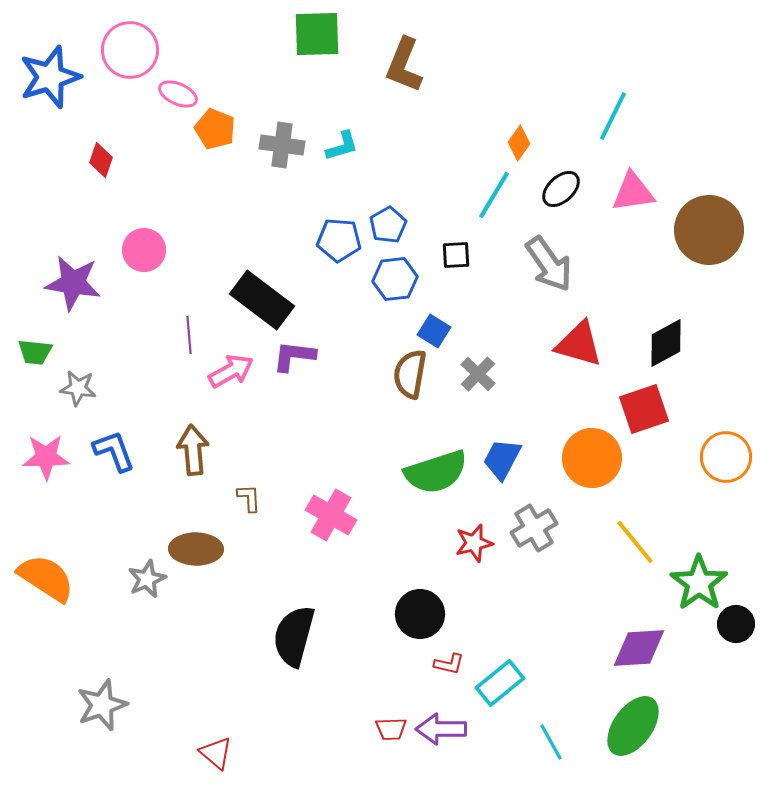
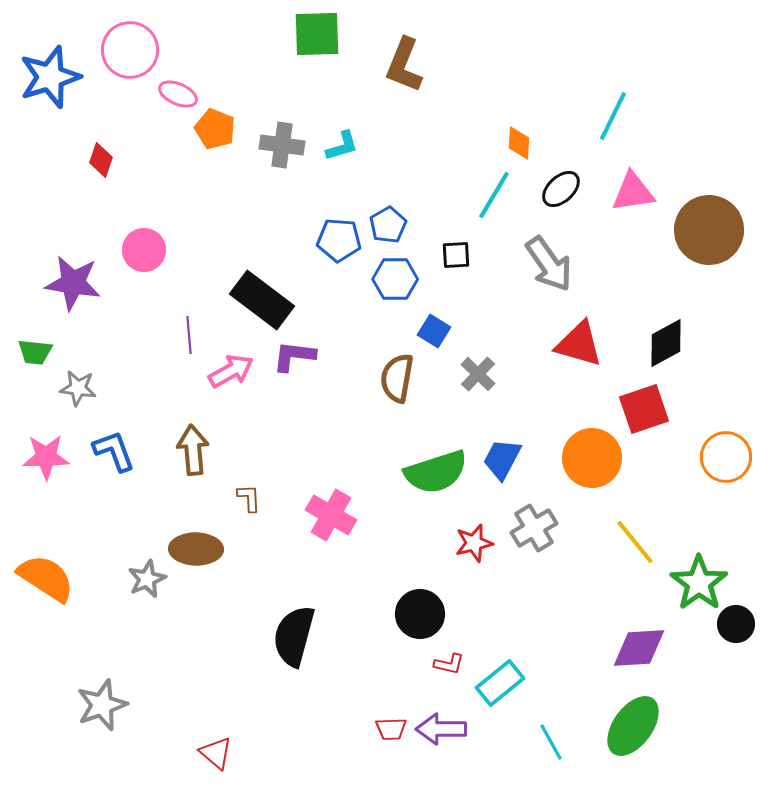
orange diamond at (519, 143): rotated 32 degrees counterclockwise
blue hexagon at (395, 279): rotated 6 degrees clockwise
brown semicircle at (410, 374): moved 13 px left, 4 px down
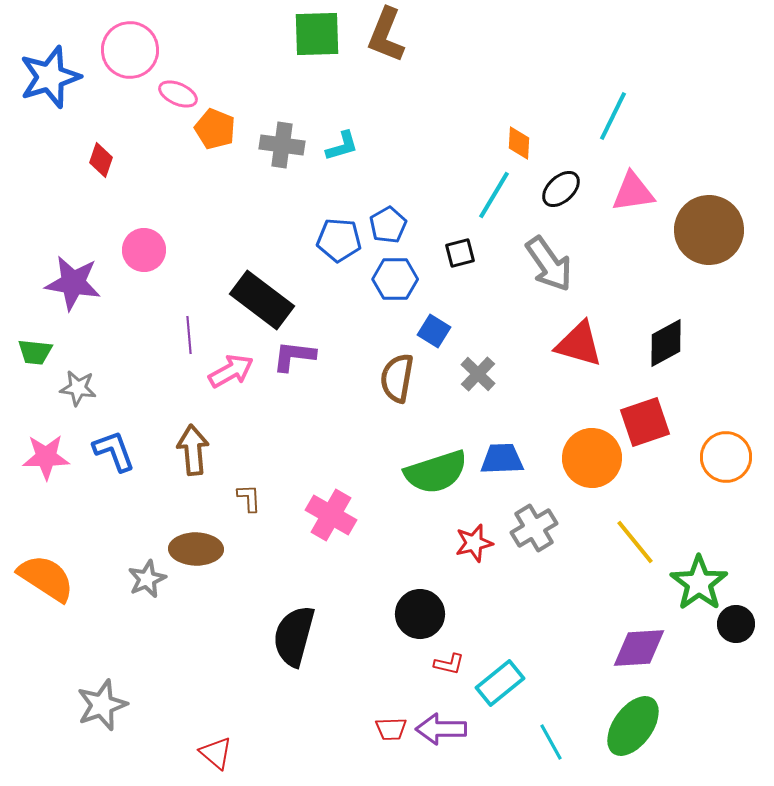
brown L-shape at (404, 65): moved 18 px left, 30 px up
black square at (456, 255): moved 4 px right, 2 px up; rotated 12 degrees counterclockwise
red square at (644, 409): moved 1 px right, 13 px down
blue trapezoid at (502, 459): rotated 60 degrees clockwise
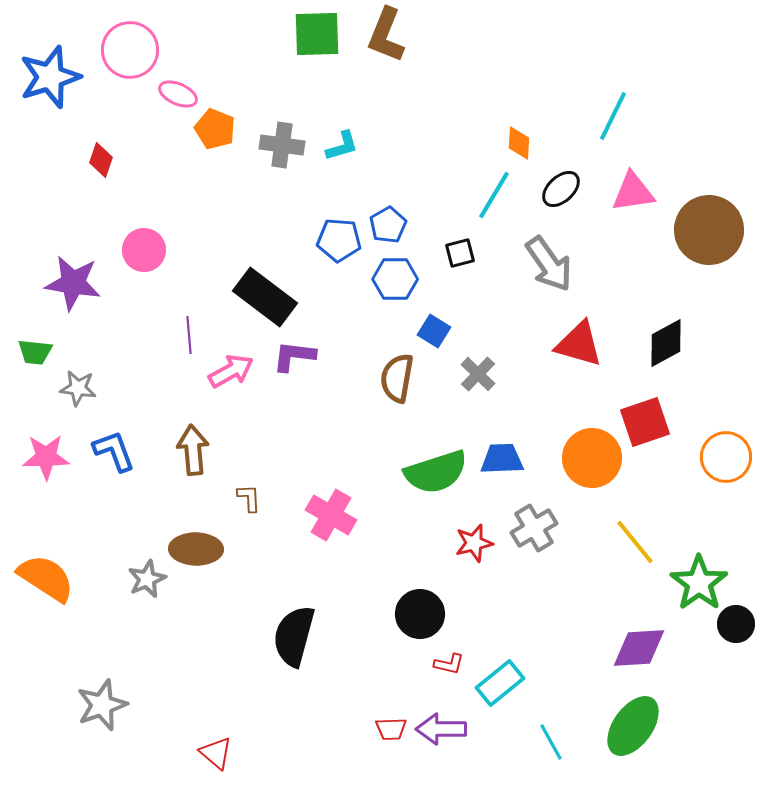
black rectangle at (262, 300): moved 3 px right, 3 px up
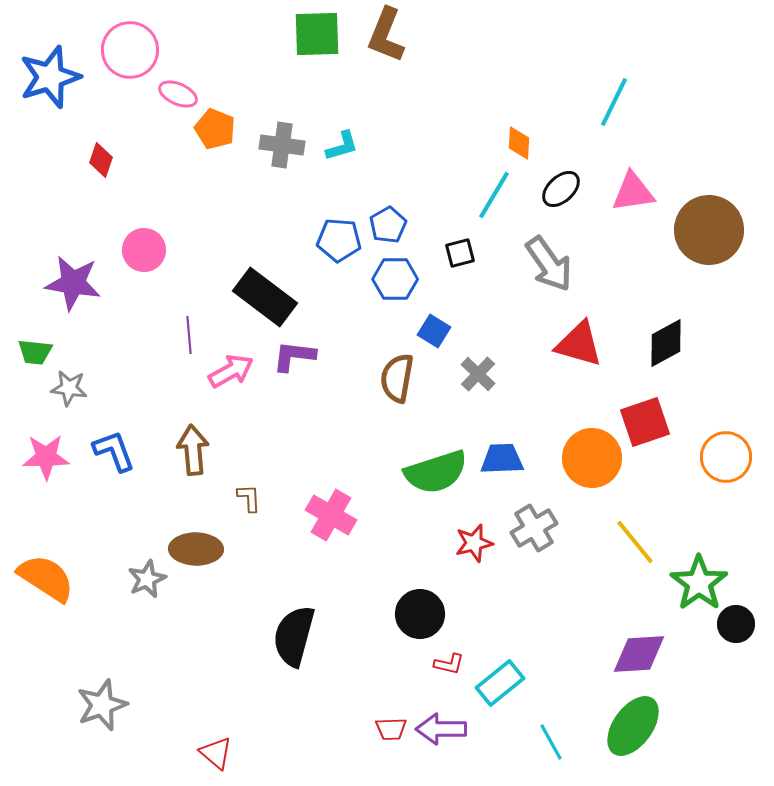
cyan line at (613, 116): moved 1 px right, 14 px up
gray star at (78, 388): moved 9 px left
purple diamond at (639, 648): moved 6 px down
